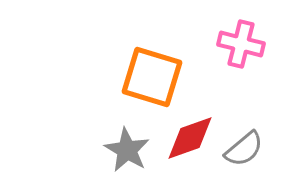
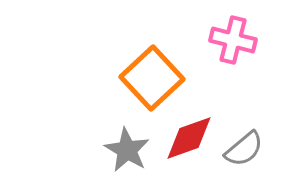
pink cross: moved 8 px left, 4 px up
orange square: moved 1 px down; rotated 30 degrees clockwise
red diamond: moved 1 px left
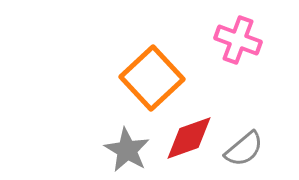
pink cross: moved 5 px right; rotated 6 degrees clockwise
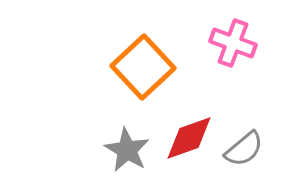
pink cross: moved 5 px left, 3 px down
orange square: moved 9 px left, 11 px up
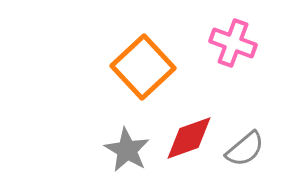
gray semicircle: moved 1 px right
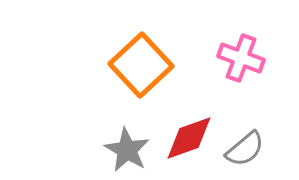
pink cross: moved 8 px right, 15 px down
orange square: moved 2 px left, 2 px up
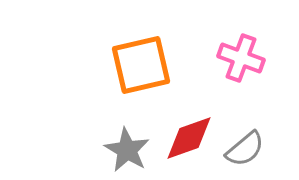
orange square: rotated 30 degrees clockwise
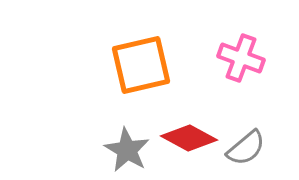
red diamond: rotated 48 degrees clockwise
gray semicircle: moved 1 px right, 1 px up
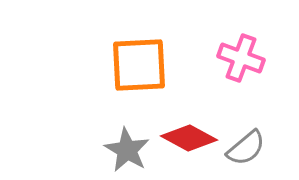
orange square: moved 2 px left; rotated 10 degrees clockwise
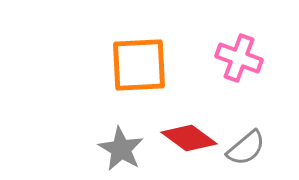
pink cross: moved 2 px left
red diamond: rotated 8 degrees clockwise
gray star: moved 6 px left, 1 px up
